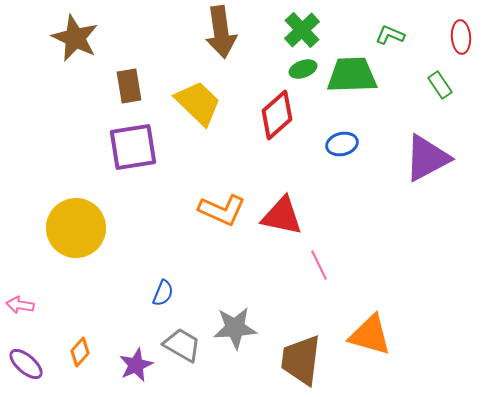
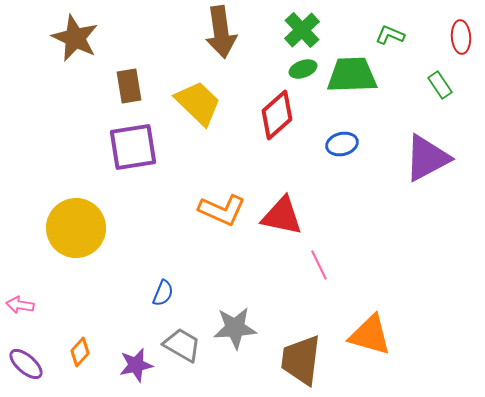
purple star: rotated 12 degrees clockwise
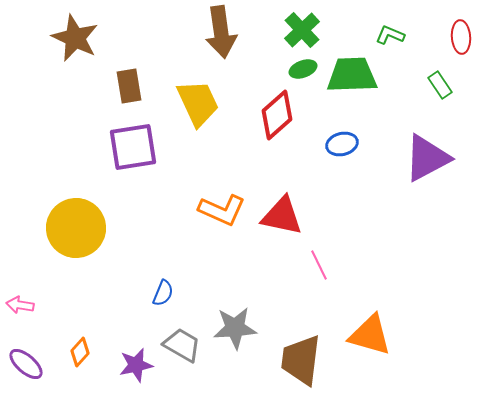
yellow trapezoid: rotated 21 degrees clockwise
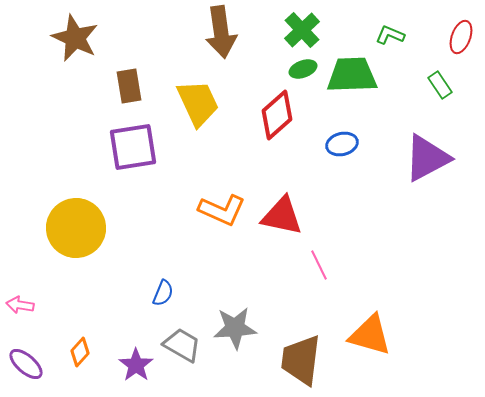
red ellipse: rotated 24 degrees clockwise
purple star: rotated 24 degrees counterclockwise
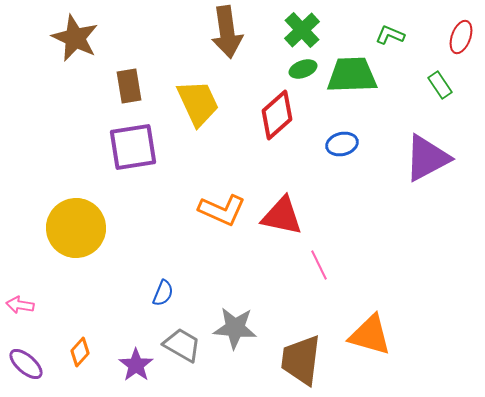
brown arrow: moved 6 px right
gray star: rotated 9 degrees clockwise
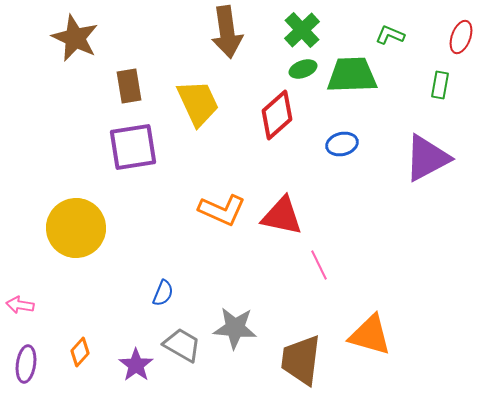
green rectangle: rotated 44 degrees clockwise
purple ellipse: rotated 57 degrees clockwise
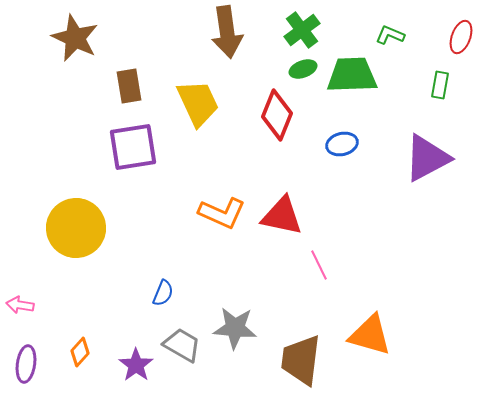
green cross: rotated 6 degrees clockwise
red diamond: rotated 27 degrees counterclockwise
orange L-shape: moved 3 px down
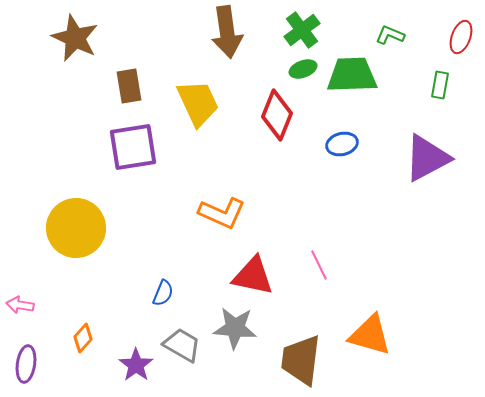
red triangle: moved 29 px left, 60 px down
orange diamond: moved 3 px right, 14 px up
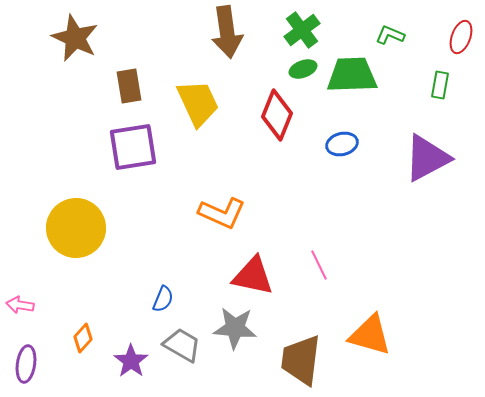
blue semicircle: moved 6 px down
purple star: moved 5 px left, 4 px up
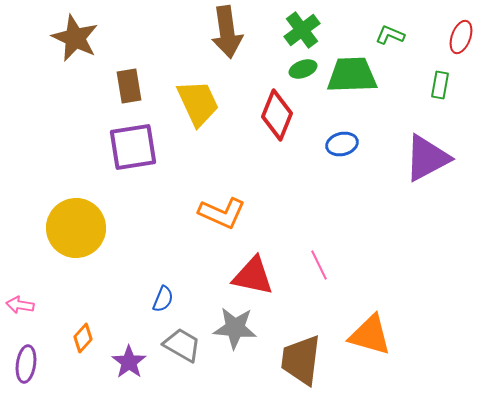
purple star: moved 2 px left, 1 px down
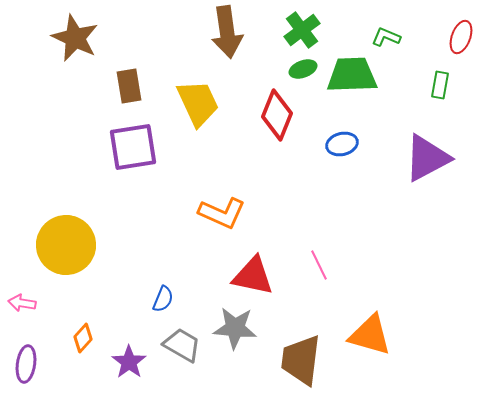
green L-shape: moved 4 px left, 2 px down
yellow circle: moved 10 px left, 17 px down
pink arrow: moved 2 px right, 2 px up
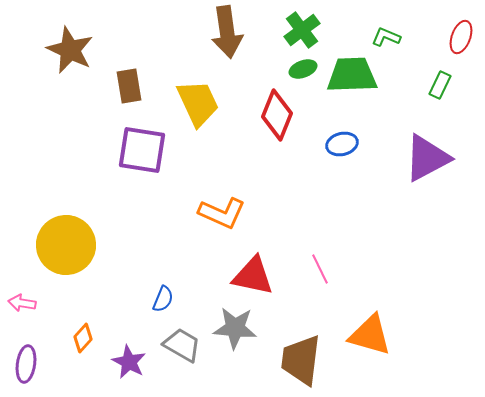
brown star: moved 5 px left, 12 px down
green rectangle: rotated 16 degrees clockwise
purple square: moved 9 px right, 3 px down; rotated 18 degrees clockwise
pink line: moved 1 px right, 4 px down
purple star: rotated 8 degrees counterclockwise
